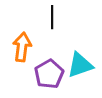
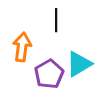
black line: moved 4 px right, 3 px down
cyan triangle: moved 1 px left, 1 px up; rotated 12 degrees counterclockwise
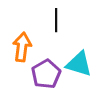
cyan triangle: rotated 48 degrees clockwise
purple pentagon: moved 3 px left
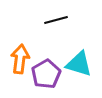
black line: rotated 75 degrees clockwise
orange arrow: moved 2 px left, 12 px down
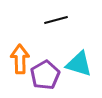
orange arrow: rotated 8 degrees counterclockwise
purple pentagon: moved 1 px left, 1 px down
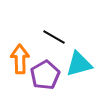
black line: moved 2 px left, 17 px down; rotated 45 degrees clockwise
cyan triangle: rotated 32 degrees counterclockwise
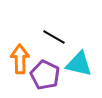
cyan triangle: rotated 28 degrees clockwise
purple pentagon: rotated 16 degrees counterclockwise
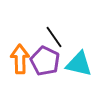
black line: rotated 25 degrees clockwise
purple pentagon: moved 14 px up
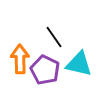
purple pentagon: moved 9 px down
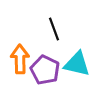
black line: moved 8 px up; rotated 15 degrees clockwise
cyan triangle: moved 2 px left
